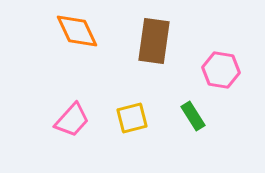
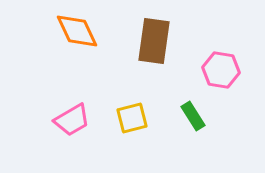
pink trapezoid: rotated 18 degrees clockwise
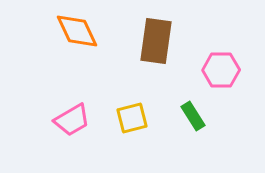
brown rectangle: moved 2 px right
pink hexagon: rotated 9 degrees counterclockwise
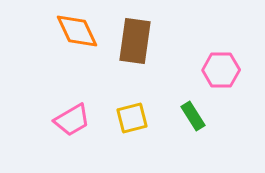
brown rectangle: moved 21 px left
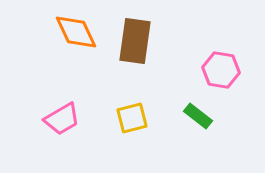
orange diamond: moved 1 px left, 1 px down
pink hexagon: rotated 9 degrees clockwise
green rectangle: moved 5 px right; rotated 20 degrees counterclockwise
pink trapezoid: moved 10 px left, 1 px up
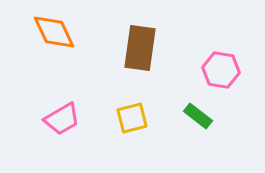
orange diamond: moved 22 px left
brown rectangle: moved 5 px right, 7 px down
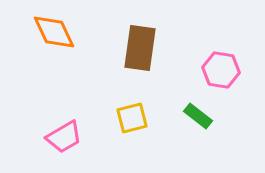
pink trapezoid: moved 2 px right, 18 px down
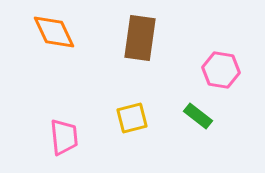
brown rectangle: moved 10 px up
pink trapezoid: rotated 66 degrees counterclockwise
